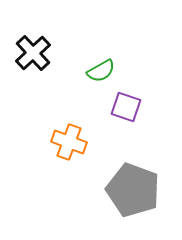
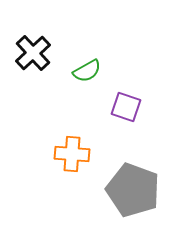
green semicircle: moved 14 px left
orange cross: moved 3 px right, 12 px down; rotated 16 degrees counterclockwise
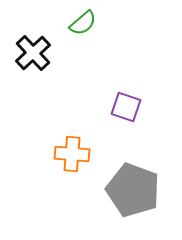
green semicircle: moved 4 px left, 48 px up; rotated 12 degrees counterclockwise
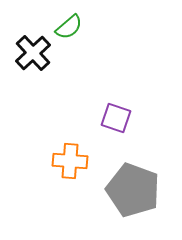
green semicircle: moved 14 px left, 4 px down
purple square: moved 10 px left, 11 px down
orange cross: moved 2 px left, 7 px down
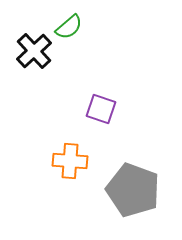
black cross: moved 1 px right, 2 px up
purple square: moved 15 px left, 9 px up
